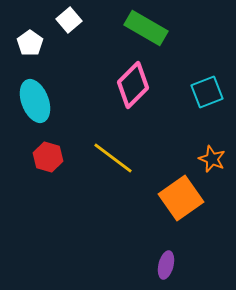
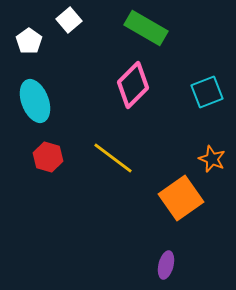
white pentagon: moved 1 px left, 2 px up
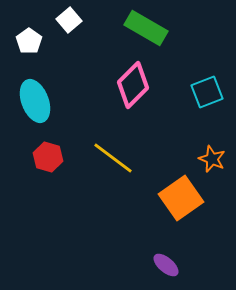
purple ellipse: rotated 64 degrees counterclockwise
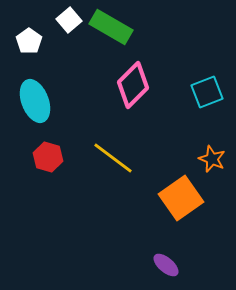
green rectangle: moved 35 px left, 1 px up
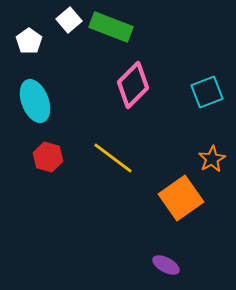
green rectangle: rotated 9 degrees counterclockwise
orange star: rotated 20 degrees clockwise
purple ellipse: rotated 12 degrees counterclockwise
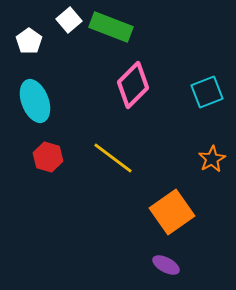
orange square: moved 9 px left, 14 px down
